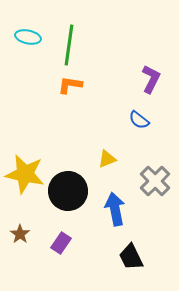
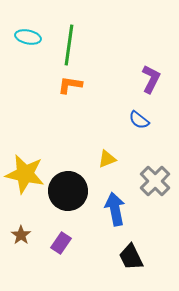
brown star: moved 1 px right, 1 px down
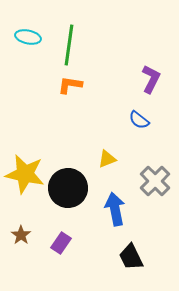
black circle: moved 3 px up
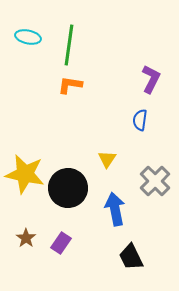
blue semicircle: moved 1 px right; rotated 60 degrees clockwise
yellow triangle: rotated 36 degrees counterclockwise
brown star: moved 5 px right, 3 px down
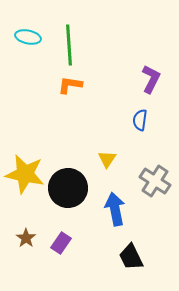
green line: rotated 12 degrees counterclockwise
gray cross: rotated 12 degrees counterclockwise
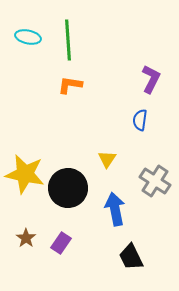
green line: moved 1 px left, 5 px up
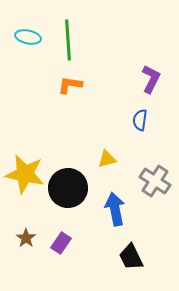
yellow triangle: rotated 42 degrees clockwise
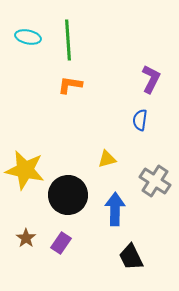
yellow star: moved 4 px up
black circle: moved 7 px down
blue arrow: rotated 12 degrees clockwise
